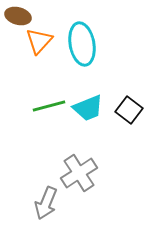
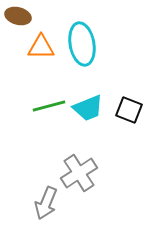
orange triangle: moved 2 px right, 6 px down; rotated 48 degrees clockwise
black square: rotated 16 degrees counterclockwise
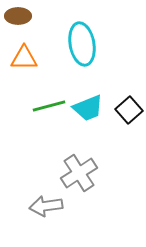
brown ellipse: rotated 15 degrees counterclockwise
orange triangle: moved 17 px left, 11 px down
black square: rotated 28 degrees clockwise
gray arrow: moved 3 px down; rotated 60 degrees clockwise
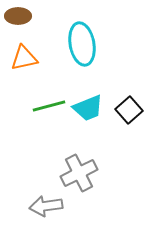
orange triangle: rotated 12 degrees counterclockwise
gray cross: rotated 6 degrees clockwise
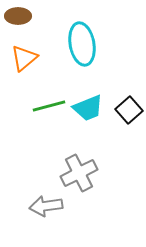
orange triangle: rotated 28 degrees counterclockwise
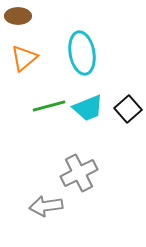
cyan ellipse: moved 9 px down
black square: moved 1 px left, 1 px up
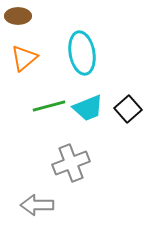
gray cross: moved 8 px left, 10 px up; rotated 6 degrees clockwise
gray arrow: moved 9 px left, 1 px up; rotated 8 degrees clockwise
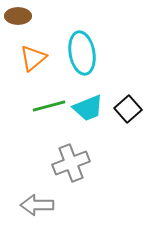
orange triangle: moved 9 px right
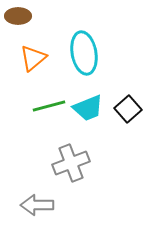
cyan ellipse: moved 2 px right
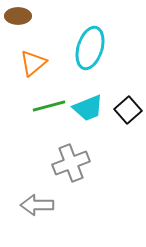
cyan ellipse: moved 6 px right, 5 px up; rotated 27 degrees clockwise
orange triangle: moved 5 px down
black square: moved 1 px down
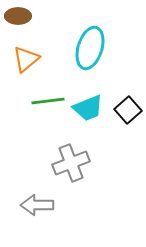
orange triangle: moved 7 px left, 4 px up
green line: moved 1 px left, 5 px up; rotated 8 degrees clockwise
